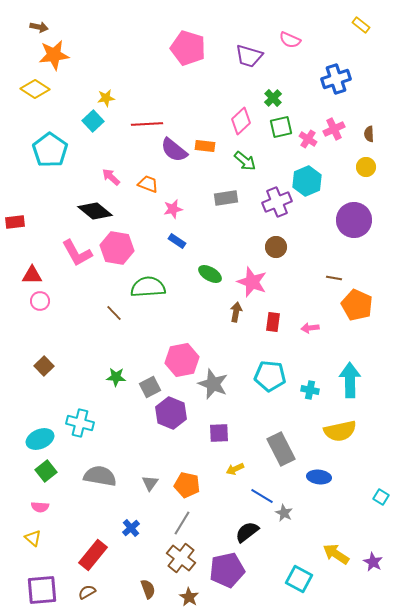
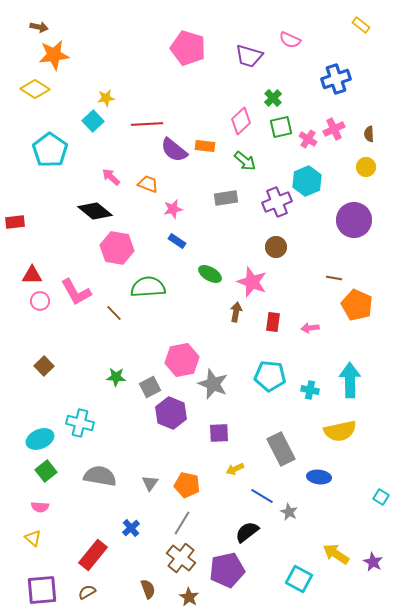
pink L-shape at (77, 253): moved 1 px left, 39 px down
gray star at (284, 513): moved 5 px right, 1 px up
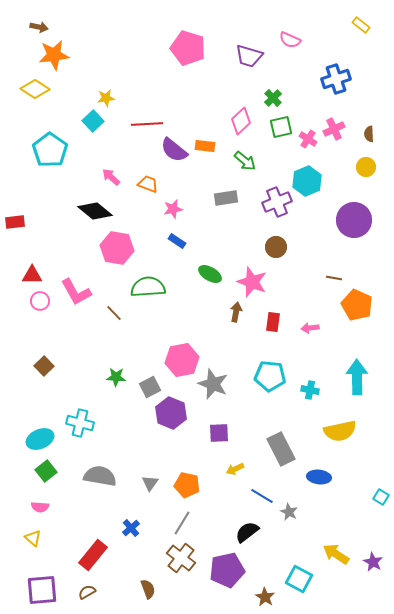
cyan arrow at (350, 380): moved 7 px right, 3 px up
brown star at (189, 597): moved 76 px right
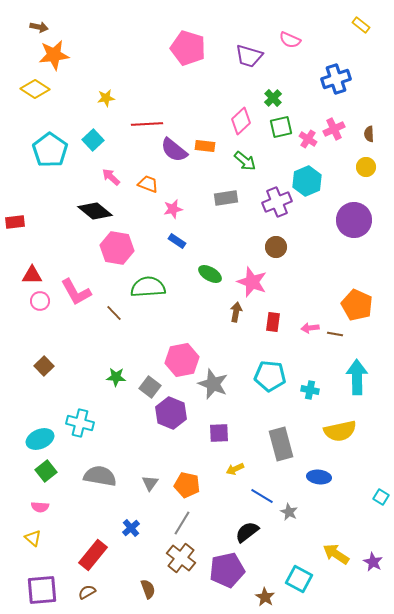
cyan square at (93, 121): moved 19 px down
brown line at (334, 278): moved 1 px right, 56 px down
gray square at (150, 387): rotated 25 degrees counterclockwise
gray rectangle at (281, 449): moved 5 px up; rotated 12 degrees clockwise
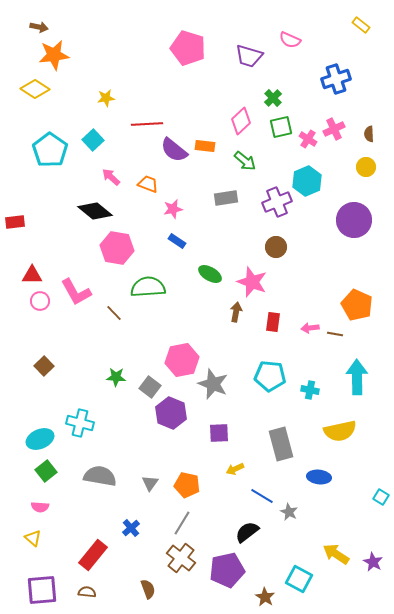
brown semicircle at (87, 592): rotated 36 degrees clockwise
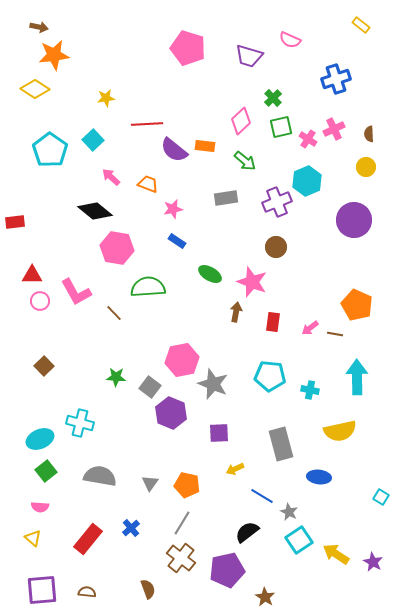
pink arrow at (310, 328): rotated 30 degrees counterclockwise
red rectangle at (93, 555): moved 5 px left, 16 px up
cyan square at (299, 579): moved 39 px up; rotated 28 degrees clockwise
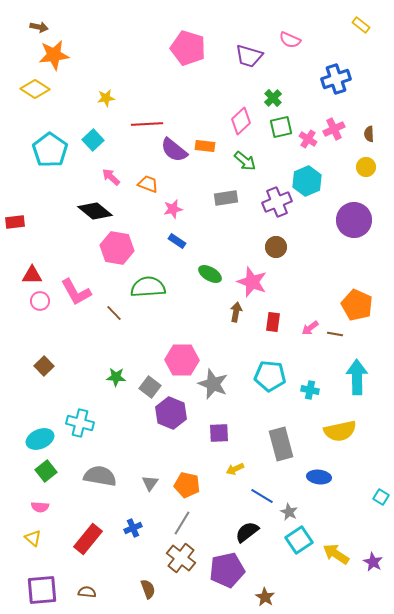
pink hexagon at (182, 360): rotated 12 degrees clockwise
blue cross at (131, 528): moved 2 px right; rotated 18 degrees clockwise
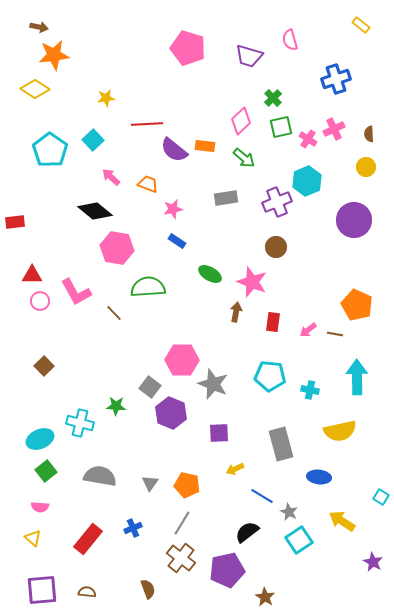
pink semicircle at (290, 40): rotated 50 degrees clockwise
green arrow at (245, 161): moved 1 px left, 3 px up
pink arrow at (310, 328): moved 2 px left, 2 px down
green star at (116, 377): moved 29 px down
yellow arrow at (336, 554): moved 6 px right, 33 px up
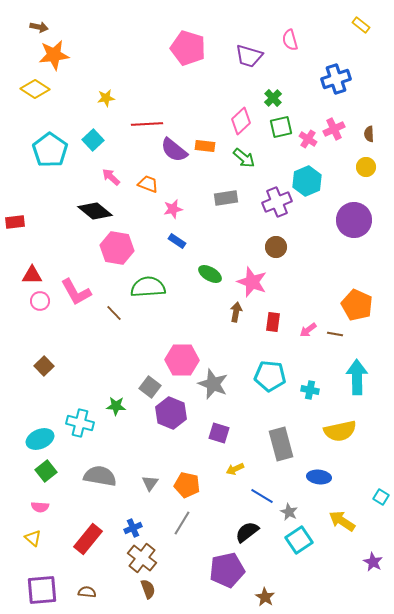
purple square at (219, 433): rotated 20 degrees clockwise
brown cross at (181, 558): moved 39 px left
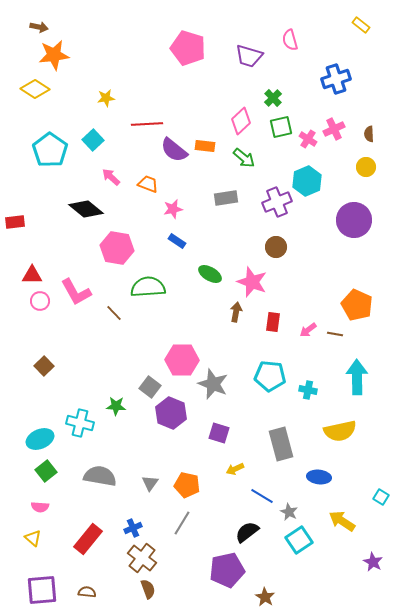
black diamond at (95, 211): moved 9 px left, 2 px up
cyan cross at (310, 390): moved 2 px left
